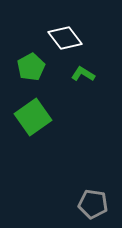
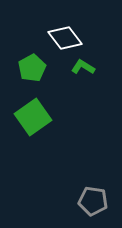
green pentagon: moved 1 px right, 1 px down
green L-shape: moved 7 px up
gray pentagon: moved 3 px up
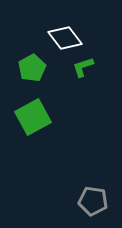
green L-shape: rotated 50 degrees counterclockwise
green square: rotated 6 degrees clockwise
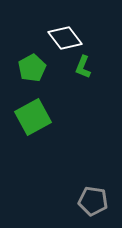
green L-shape: rotated 50 degrees counterclockwise
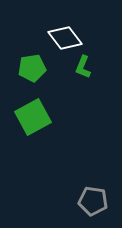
green pentagon: rotated 20 degrees clockwise
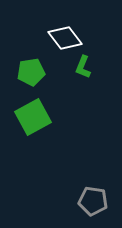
green pentagon: moved 1 px left, 4 px down
